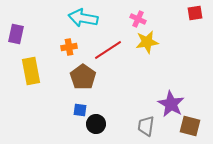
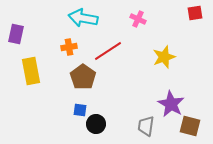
yellow star: moved 17 px right, 15 px down; rotated 10 degrees counterclockwise
red line: moved 1 px down
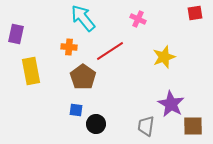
cyan arrow: rotated 40 degrees clockwise
orange cross: rotated 14 degrees clockwise
red line: moved 2 px right
blue square: moved 4 px left
brown square: moved 3 px right; rotated 15 degrees counterclockwise
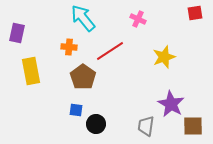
purple rectangle: moved 1 px right, 1 px up
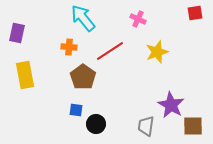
yellow star: moved 7 px left, 5 px up
yellow rectangle: moved 6 px left, 4 px down
purple star: moved 1 px down
